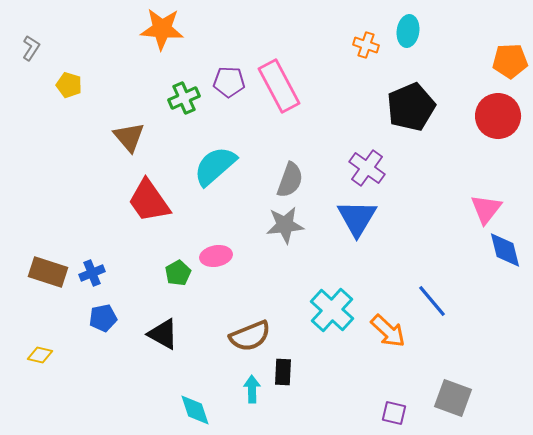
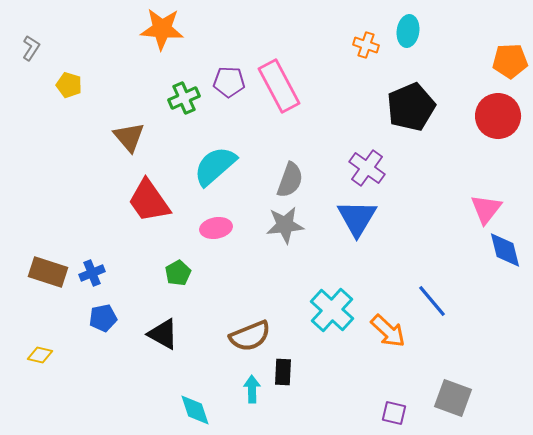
pink ellipse: moved 28 px up
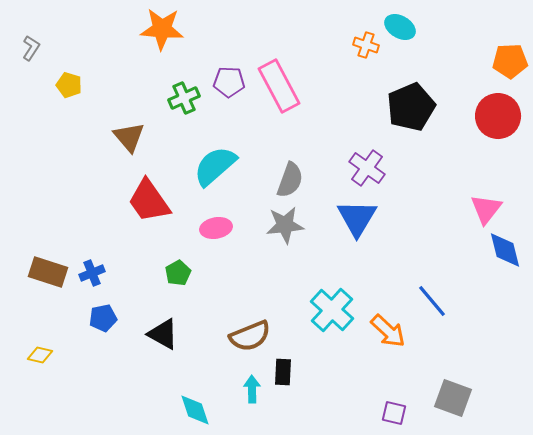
cyan ellipse: moved 8 px left, 4 px up; rotated 68 degrees counterclockwise
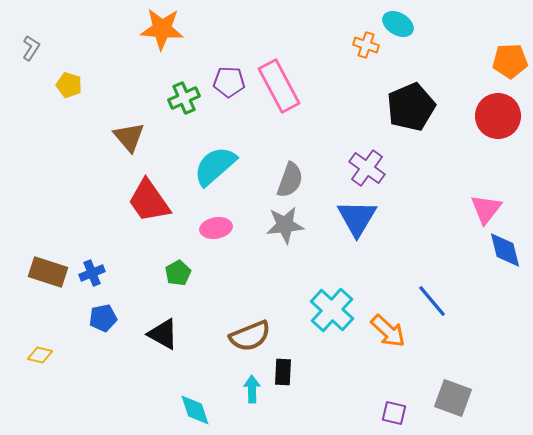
cyan ellipse: moved 2 px left, 3 px up
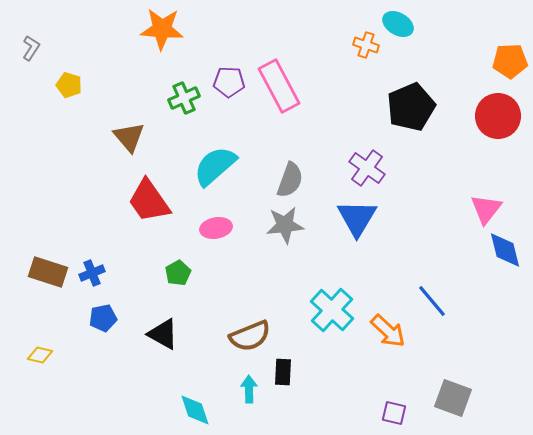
cyan arrow: moved 3 px left
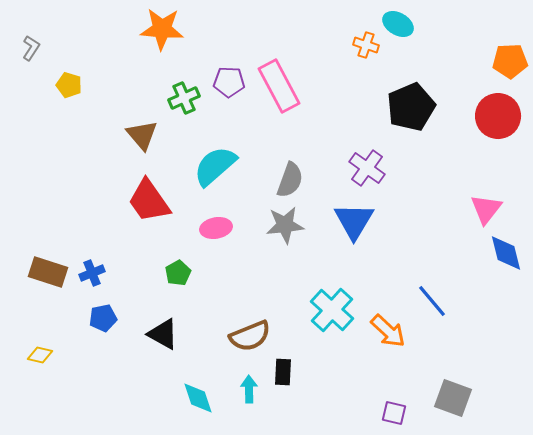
brown triangle: moved 13 px right, 2 px up
blue triangle: moved 3 px left, 3 px down
blue diamond: moved 1 px right, 3 px down
cyan diamond: moved 3 px right, 12 px up
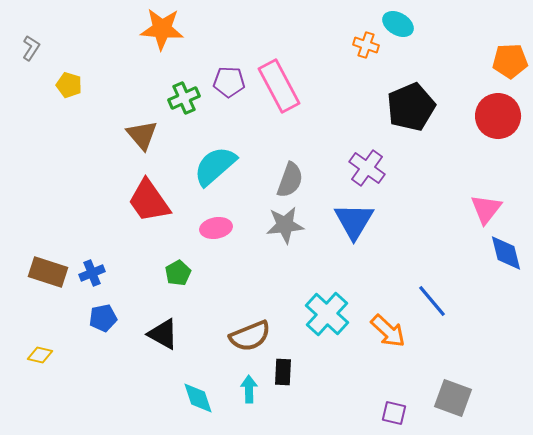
cyan cross: moved 5 px left, 4 px down
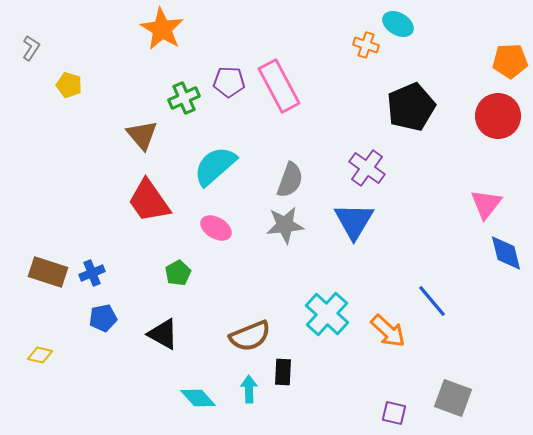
orange star: rotated 27 degrees clockwise
pink triangle: moved 5 px up
pink ellipse: rotated 40 degrees clockwise
cyan diamond: rotated 24 degrees counterclockwise
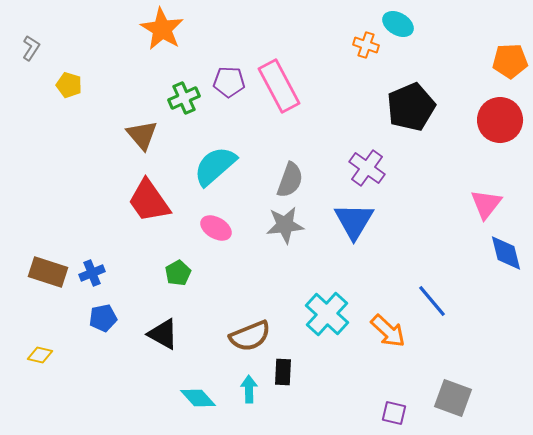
red circle: moved 2 px right, 4 px down
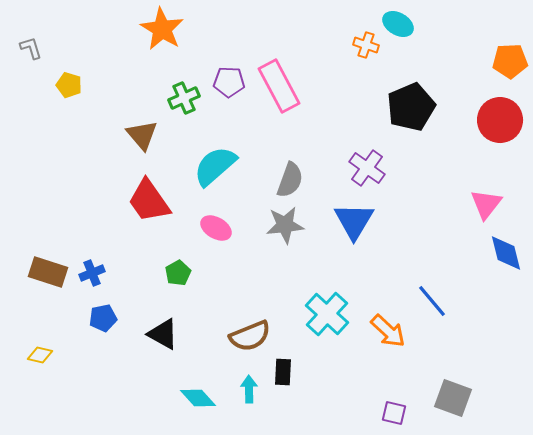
gray L-shape: rotated 50 degrees counterclockwise
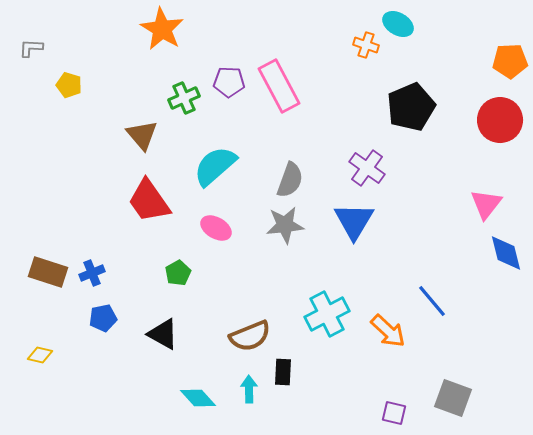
gray L-shape: rotated 70 degrees counterclockwise
cyan cross: rotated 21 degrees clockwise
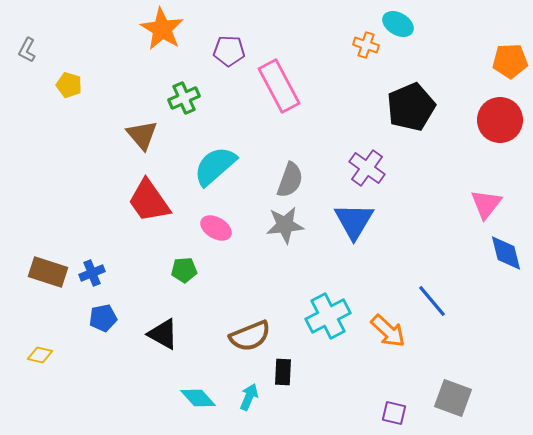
gray L-shape: moved 4 px left, 2 px down; rotated 65 degrees counterclockwise
purple pentagon: moved 31 px up
green pentagon: moved 6 px right, 3 px up; rotated 25 degrees clockwise
cyan cross: moved 1 px right, 2 px down
cyan arrow: moved 8 px down; rotated 24 degrees clockwise
